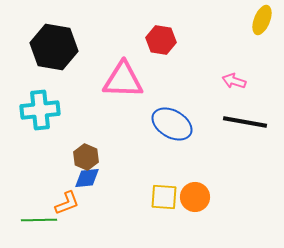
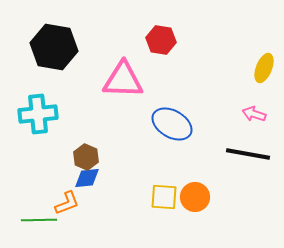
yellow ellipse: moved 2 px right, 48 px down
pink arrow: moved 20 px right, 33 px down
cyan cross: moved 2 px left, 4 px down
black line: moved 3 px right, 32 px down
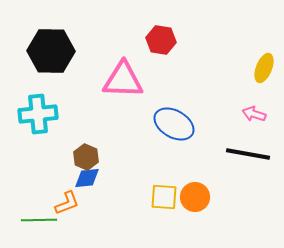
black hexagon: moved 3 px left, 4 px down; rotated 9 degrees counterclockwise
blue ellipse: moved 2 px right
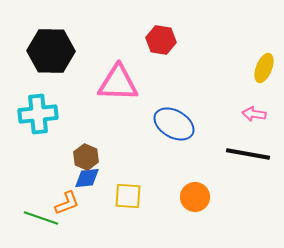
pink triangle: moved 5 px left, 3 px down
pink arrow: rotated 10 degrees counterclockwise
yellow square: moved 36 px left, 1 px up
green line: moved 2 px right, 2 px up; rotated 20 degrees clockwise
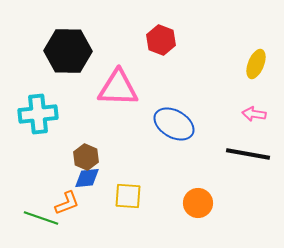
red hexagon: rotated 12 degrees clockwise
black hexagon: moved 17 px right
yellow ellipse: moved 8 px left, 4 px up
pink triangle: moved 5 px down
orange circle: moved 3 px right, 6 px down
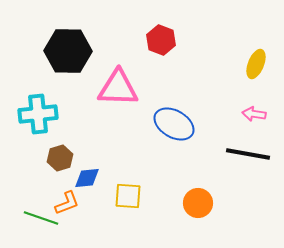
brown hexagon: moved 26 px left, 1 px down; rotated 20 degrees clockwise
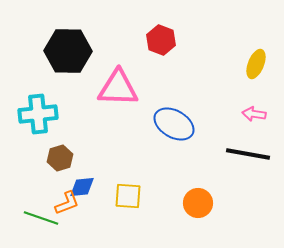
blue diamond: moved 5 px left, 9 px down
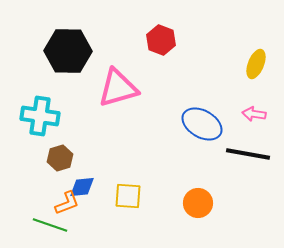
pink triangle: rotated 18 degrees counterclockwise
cyan cross: moved 2 px right, 2 px down; rotated 15 degrees clockwise
blue ellipse: moved 28 px right
green line: moved 9 px right, 7 px down
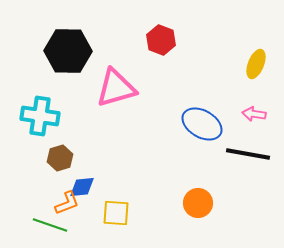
pink triangle: moved 2 px left
yellow square: moved 12 px left, 17 px down
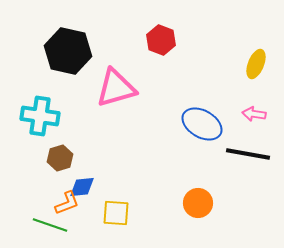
black hexagon: rotated 12 degrees clockwise
